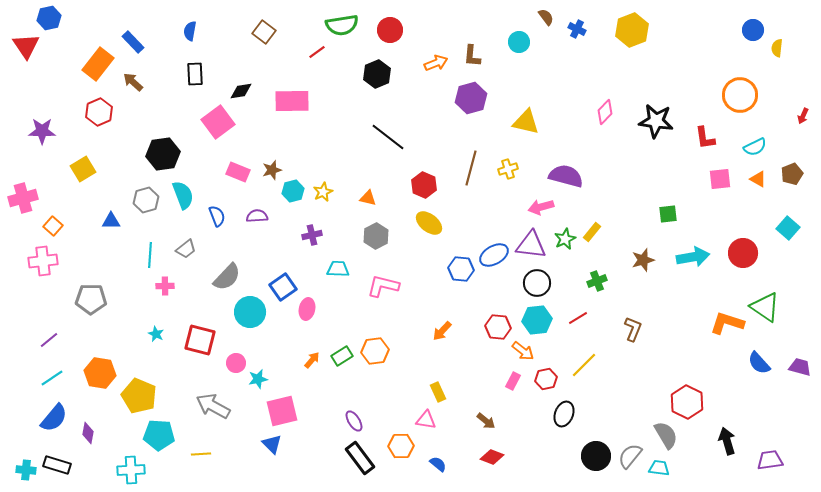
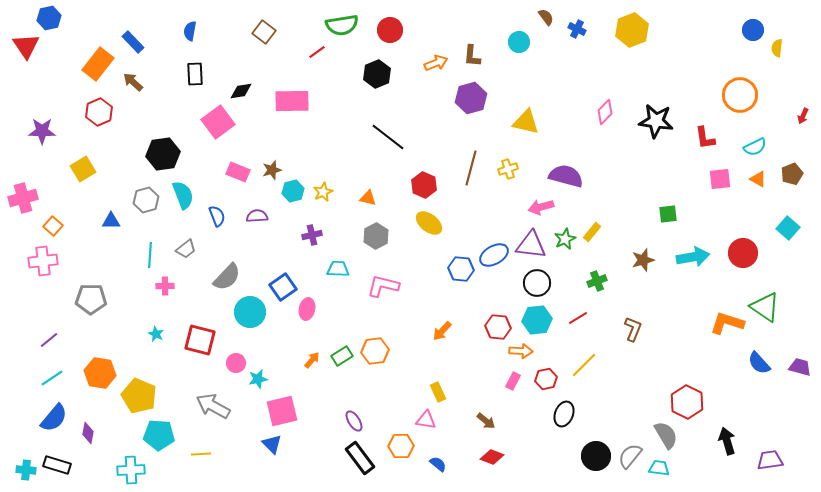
orange arrow at (523, 351): moved 2 px left; rotated 35 degrees counterclockwise
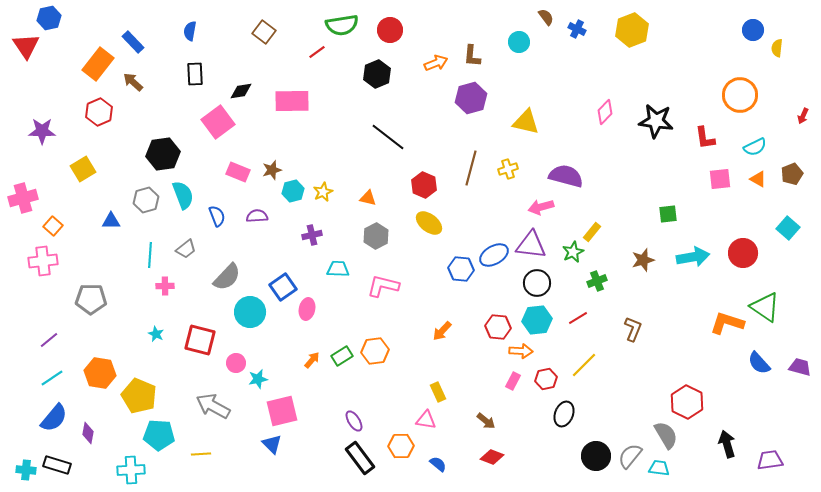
green star at (565, 239): moved 8 px right, 13 px down
black arrow at (727, 441): moved 3 px down
